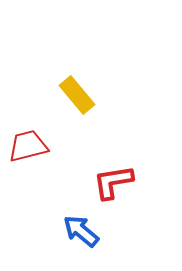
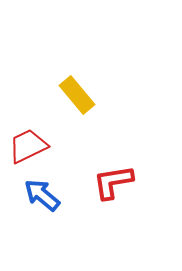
red trapezoid: rotated 12 degrees counterclockwise
blue arrow: moved 39 px left, 36 px up
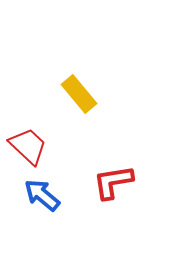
yellow rectangle: moved 2 px right, 1 px up
red trapezoid: rotated 69 degrees clockwise
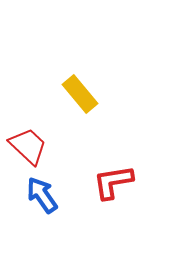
yellow rectangle: moved 1 px right
blue arrow: rotated 15 degrees clockwise
